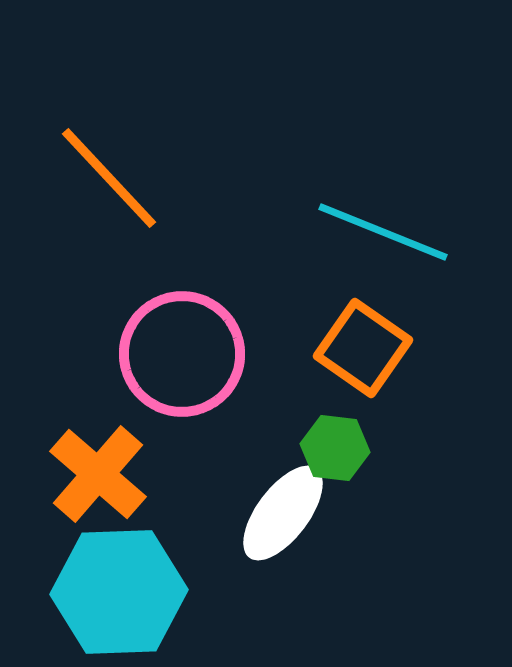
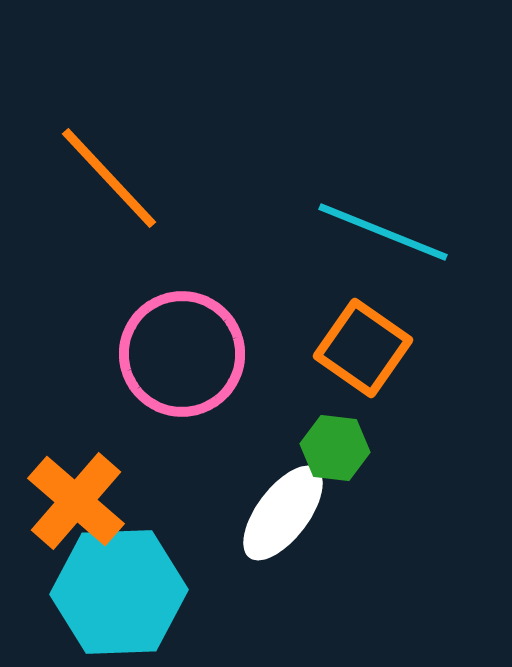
orange cross: moved 22 px left, 27 px down
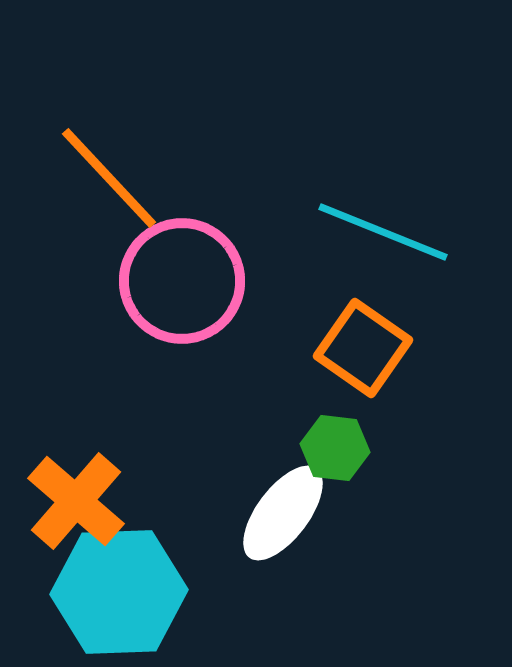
pink circle: moved 73 px up
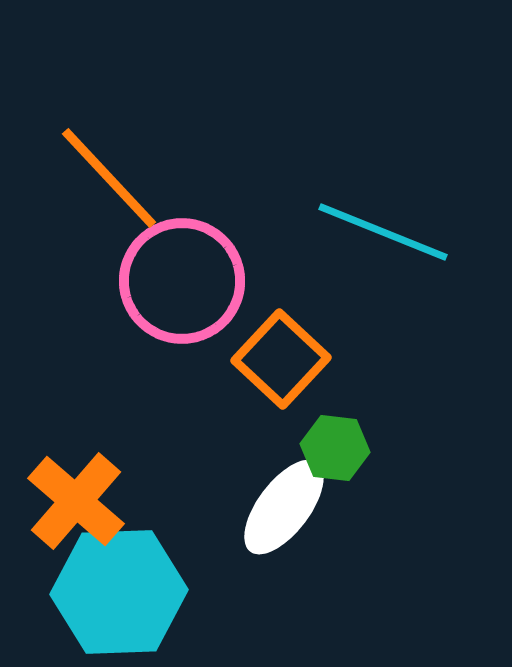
orange square: moved 82 px left, 11 px down; rotated 8 degrees clockwise
white ellipse: moved 1 px right, 6 px up
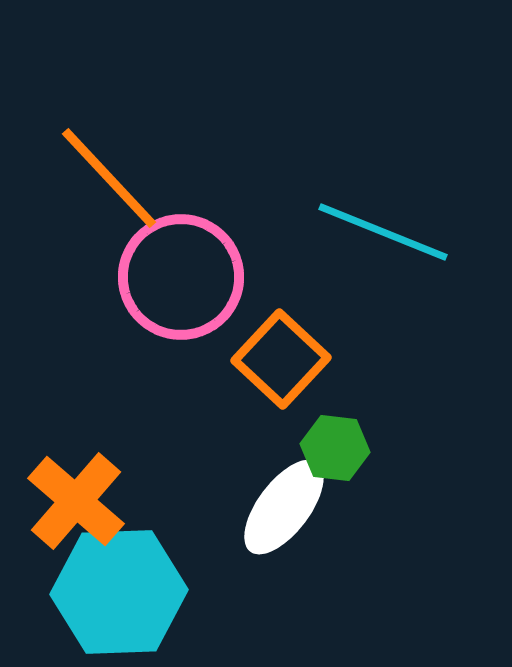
pink circle: moved 1 px left, 4 px up
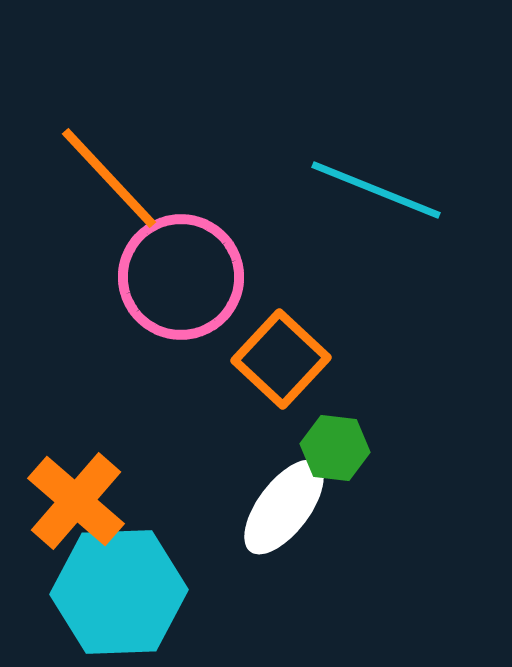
cyan line: moved 7 px left, 42 px up
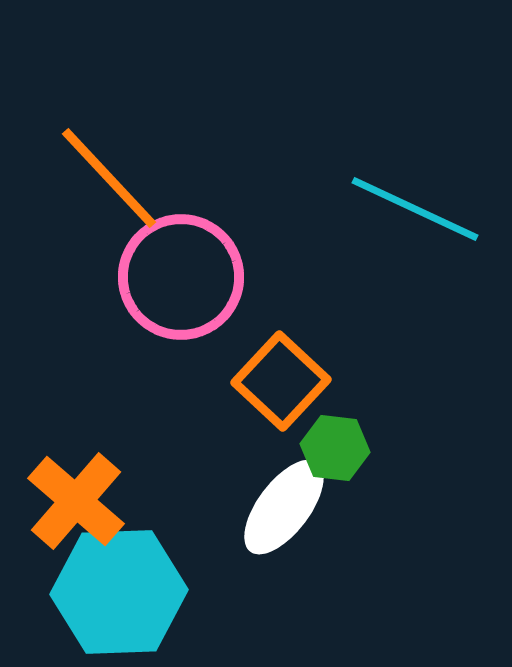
cyan line: moved 39 px right, 19 px down; rotated 3 degrees clockwise
orange square: moved 22 px down
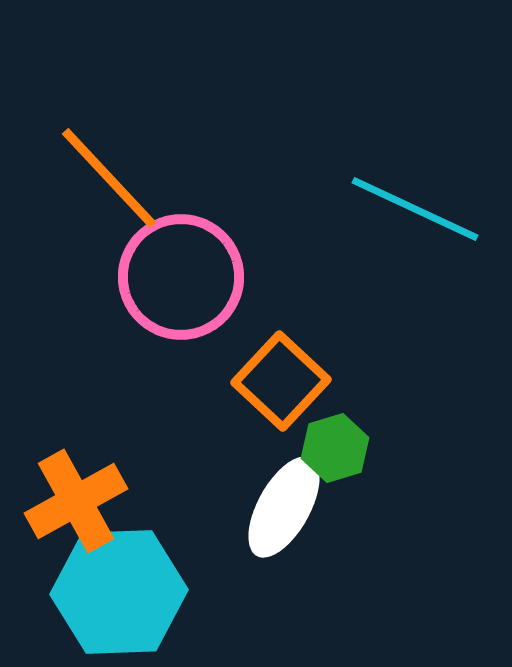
green hexagon: rotated 24 degrees counterclockwise
orange cross: rotated 20 degrees clockwise
white ellipse: rotated 8 degrees counterclockwise
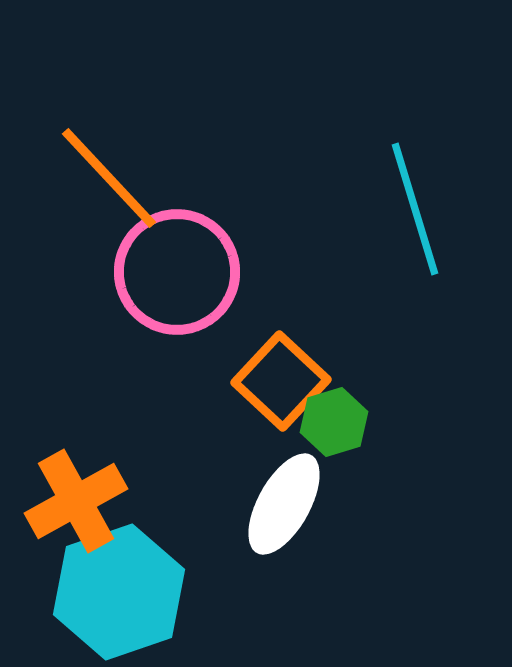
cyan line: rotated 48 degrees clockwise
pink circle: moved 4 px left, 5 px up
green hexagon: moved 1 px left, 26 px up
white ellipse: moved 3 px up
cyan hexagon: rotated 17 degrees counterclockwise
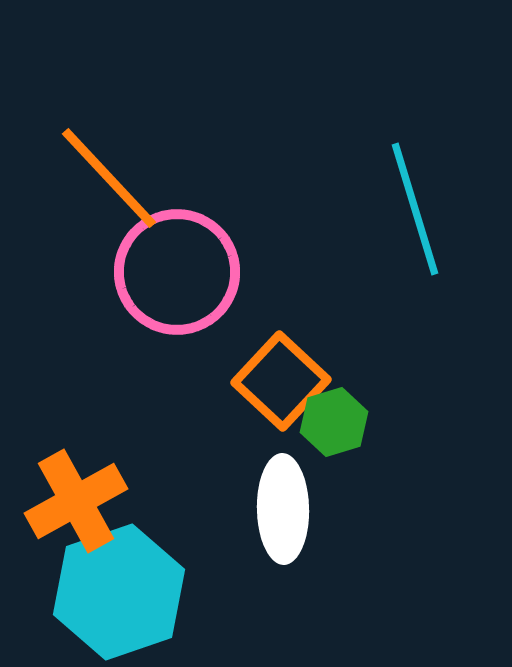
white ellipse: moved 1 px left, 5 px down; rotated 30 degrees counterclockwise
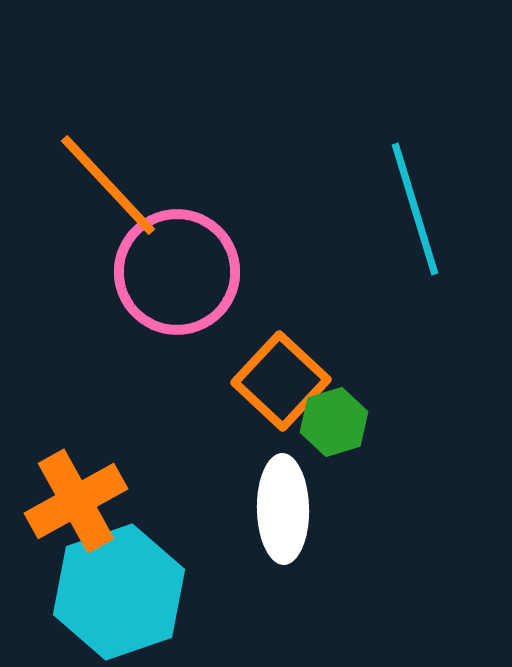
orange line: moved 1 px left, 7 px down
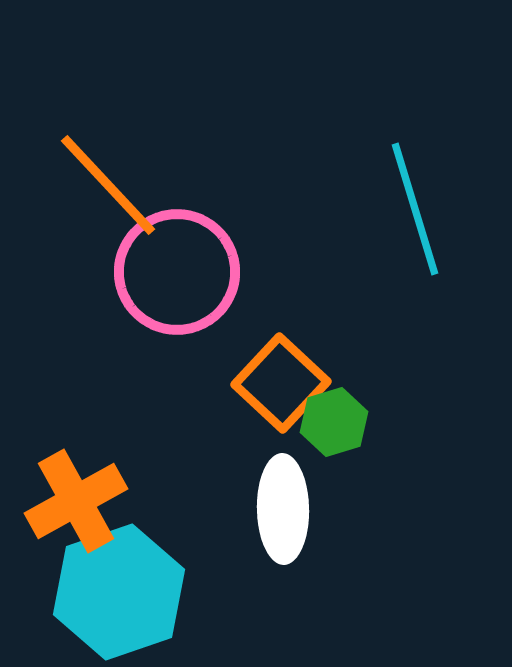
orange square: moved 2 px down
